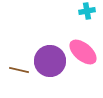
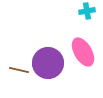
pink ellipse: rotated 20 degrees clockwise
purple circle: moved 2 px left, 2 px down
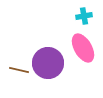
cyan cross: moved 3 px left, 5 px down
pink ellipse: moved 4 px up
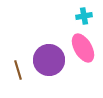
purple circle: moved 1 px right, 3 px up
brown line: moved 1 px left; rotated 60 degrees clockwise
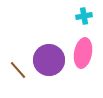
pink ellipse: moved 5 px down; rotated 40 degrees clockwise
brown line: rotated 24 degrees counterclockwise
